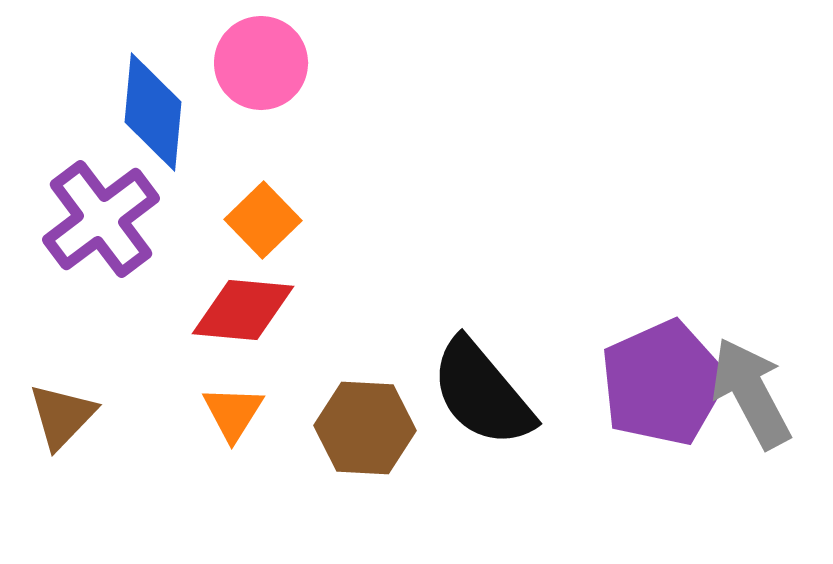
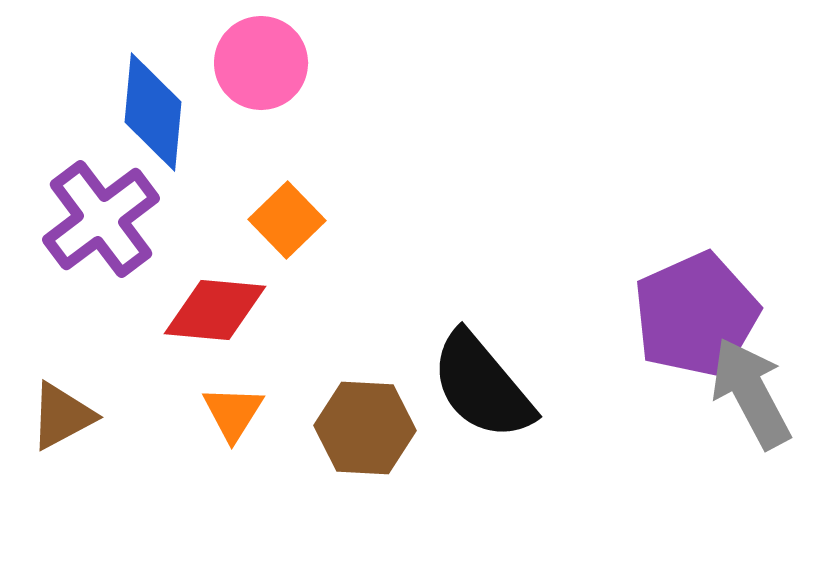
orange square: moved 24 px right
red diamond: moved 28 px left
purple pentagon: moved 33 px right, 68 px up
black semicircle: moved 7 px up
brown triangle: rotated 18 degrees clockwise
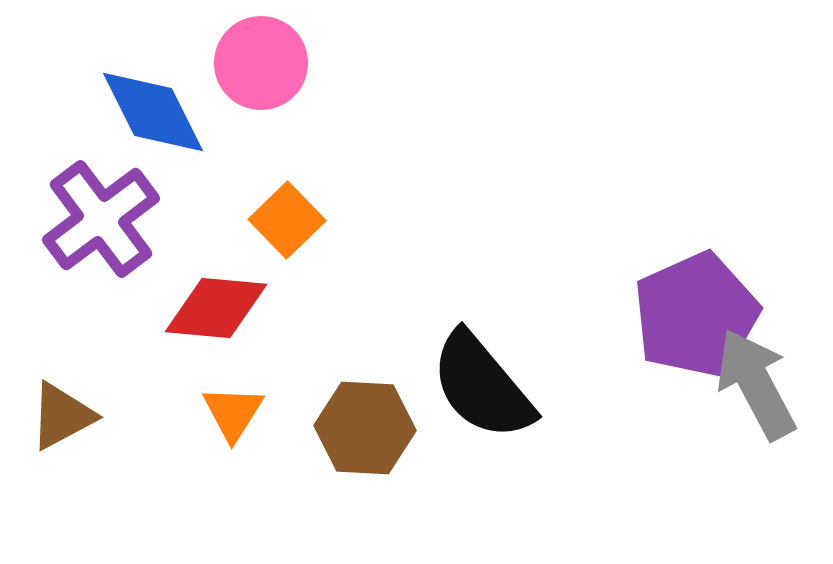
blue diamond: rotated 32 degrees counterclockwise
red diamond: moved 1 px right, 2 px up
gray arrow: moved 5 px right, 9 px up
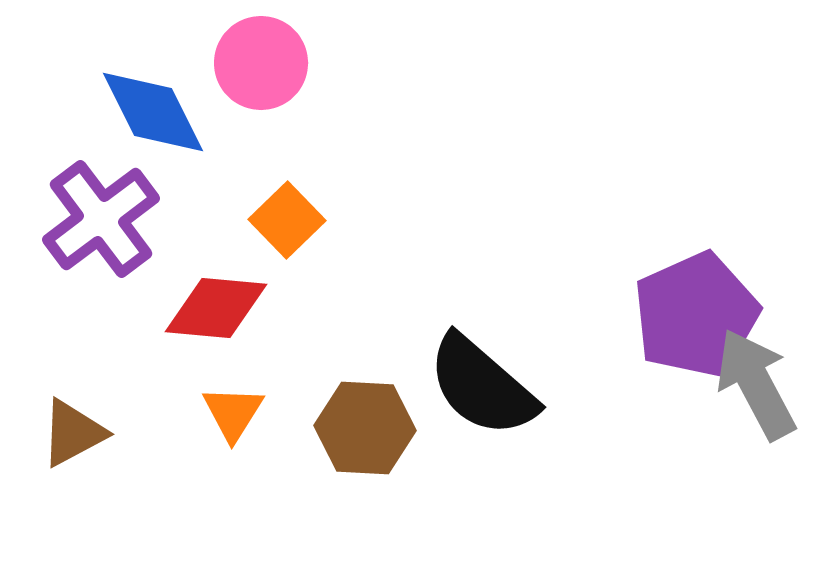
black semicircle: rotated 9 degrees counterclockwise
brown triangle: moved 11 px right, 17 px down
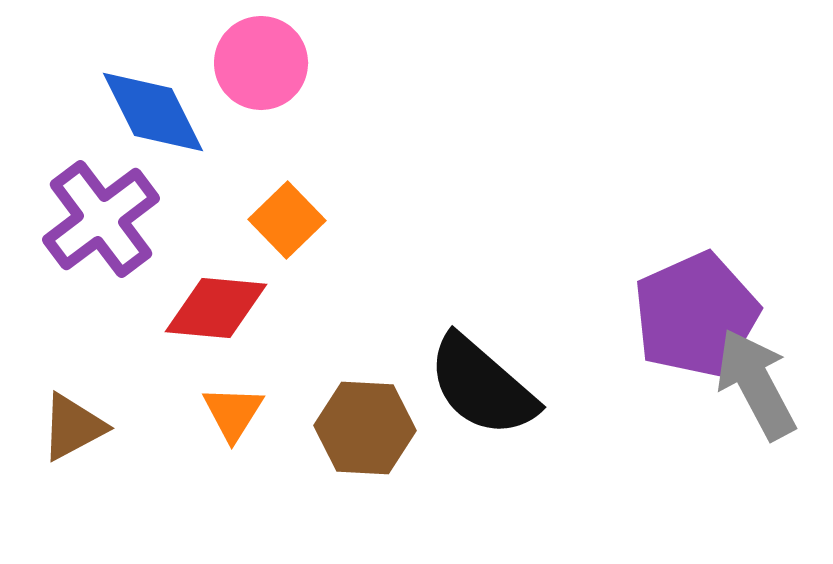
brown triangle: moved 6 px up
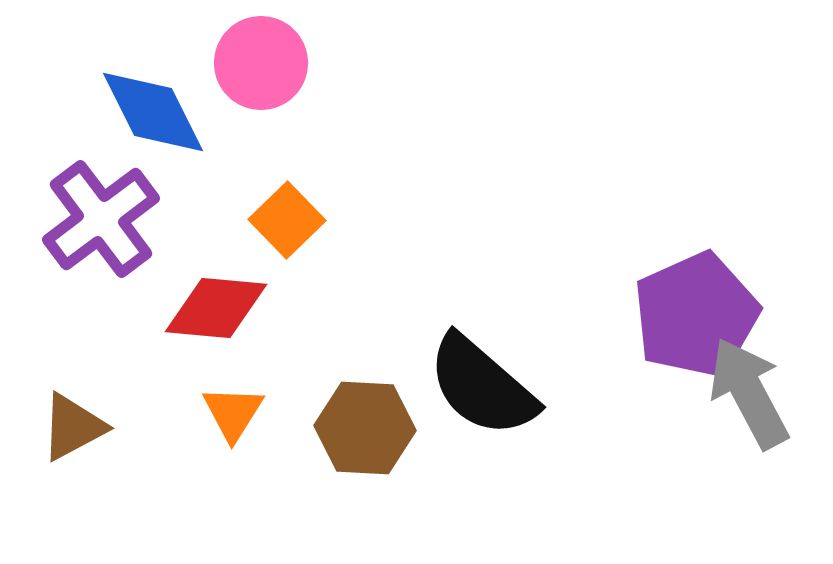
gray arrow: moved 7 px left, 9 px down
